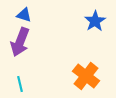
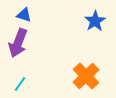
purple arrow: moved 2 px left, 1 px down
orange cross: rotated 8 degrees clockwise
cyan line: rotated 49 degrees clockwise
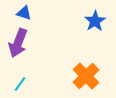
blue triangle: moved 2 px up
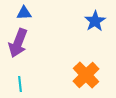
blue triangle: rotated 21 degrees counterclockwise
orange cross: moved 1 px up
cyan line: rotated 42 degrees counterclockwise
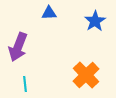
blue triangle: moved 25 px right
purple arrow: moved 4 px down
cyan line: moved 5 px right
